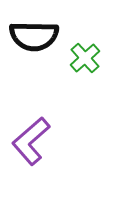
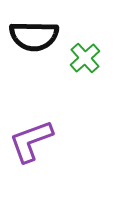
purple L-shape: rotated 21 degrees clockwise
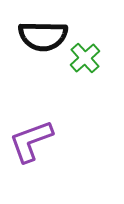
black semicircle: moved 9 px right
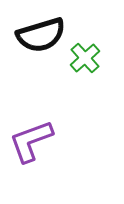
black semicircle: moved 2 px left, 1 px up; rotated 18 degrees counterclockwise
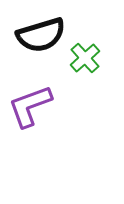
purple L-shape: moved 1 px left, 35 px up
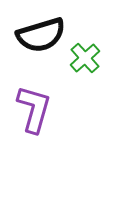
purple L-shape: moved 4 px right, 3 px down; rotated 126 degrees clockwise
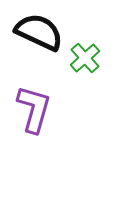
black semicircle: moved 2 px left, 3 px up; rotated 138 degrees counterclockwise
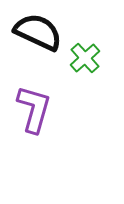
black semicircle: moved 1 px left
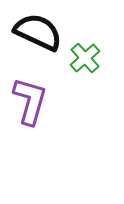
purple L-shape: moved 4 px left, 8 px up
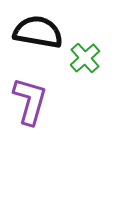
black semicircle: rotated 15 degrees counterclockwise
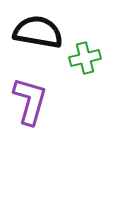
green cross: rotated 28 degrees clockwise
